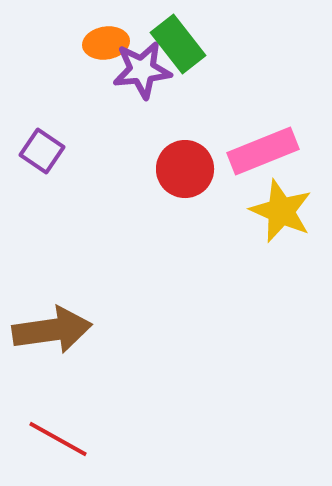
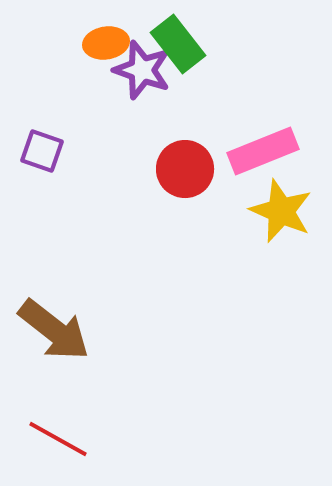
purple star: rotated 26 degrees clockwise
purple square: rotated 15 degrees counterclockwise
brown arrow: moved 2 px right; rotated 46 degrees clockwise
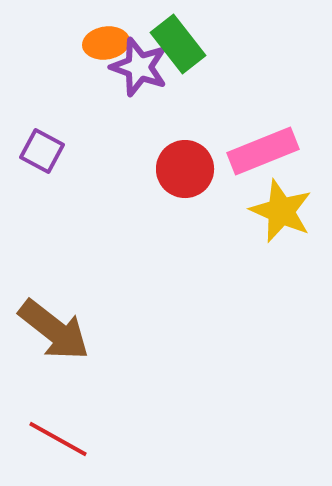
purple star: moved 3 px left, 3 px up
purple square: rotated 9 degrees clockwise
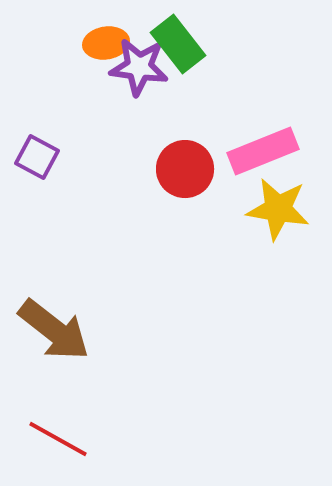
purple star: rotated 12 degrees counterclockwise
purple square: moved 5 px left, 6 px down
yellow star: moved 3 px left, 2 px up; rotated 14 degrees counterclockwise
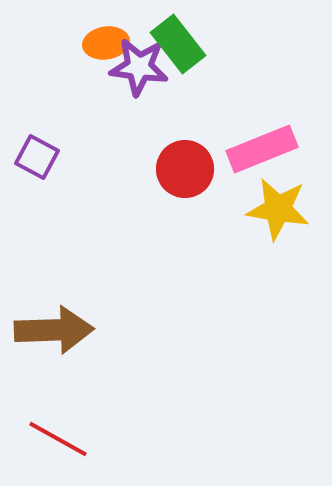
pink rectangle: moved 1 px left, 2 px up
brown arrow: rotated 40 degrees counterclockwise
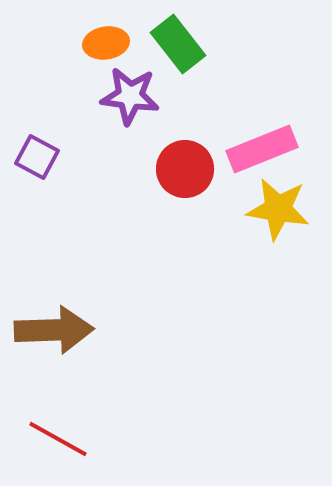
purple star: moved 9 px left, 29 px down
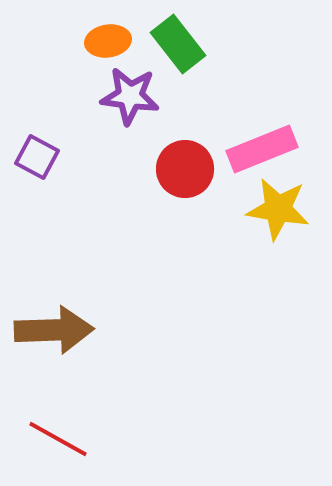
orange ellipse: moved 2 px right, 2 px up
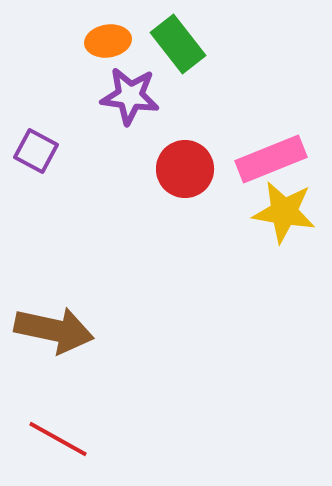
pink rectangle: moved 9 px right, 10 px down
purple square: moved 1 px left, 6 px up
yellow star: moved 6 px right, 3 px down
brown arrow: rotated 14 degrees clockwise
